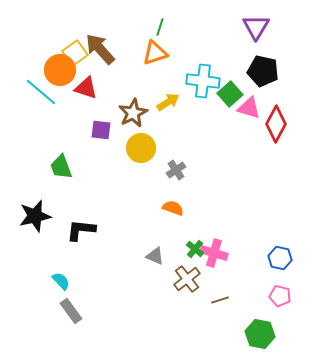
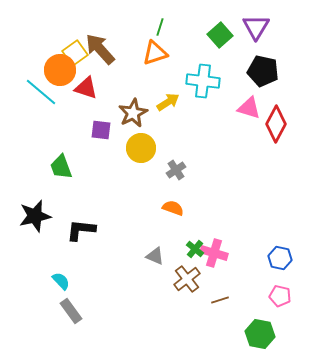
green square: moved 10 px left, 59 px up
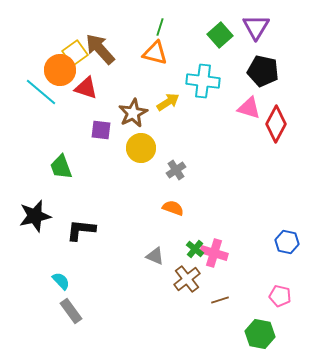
orange triangle: rotated 32 degrees clockwise
blue hexagon: moved 7 px right, 16 px up
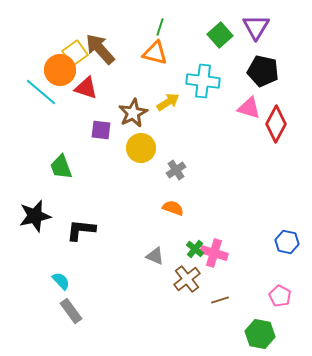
pink pentagon: rotated 15 degrees clockwise
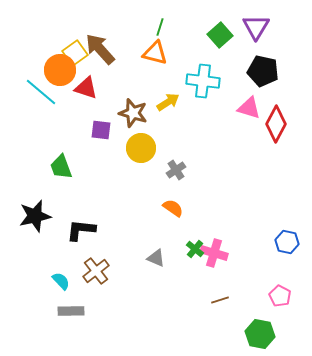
brown star: rotated 28 degrees counterclockwise
orange semicircle: rotated 15 degrees clockwise
gray triangle: moved 1 px right, 2 px down
brown cross: moved 91 px left, 8 px up
gray rectangle: rotated 55 degrees counterclockwise
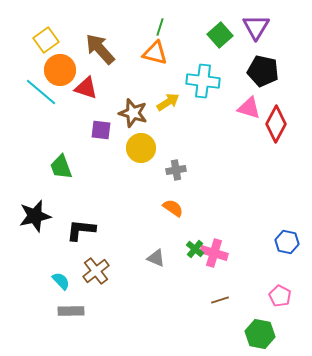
yellow square: moved 29 px left, 13 px up
gray cross: rotated 24 degrees clockwise
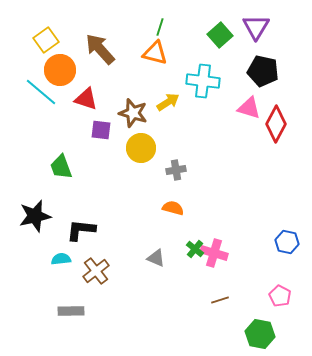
red triangle: moved 11 px down
orange semicircle: rotated 20 degrees counterclockwise
cyan semicircle: moved 22 px up; rotated 54 degrees counterclockwise
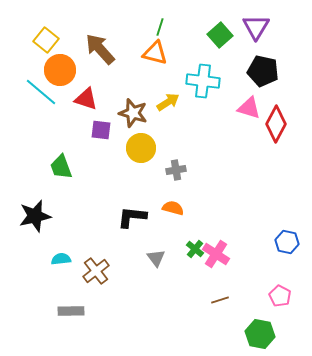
yellow square: rotated 15 degrees counterclockwise
black L-shape: moved 51 px right, 13 px up
pink cross: moved 2 px right, 1 px down; rotated 16 degrees clockwise
gray triangle: rotated 30 degrees clockwise
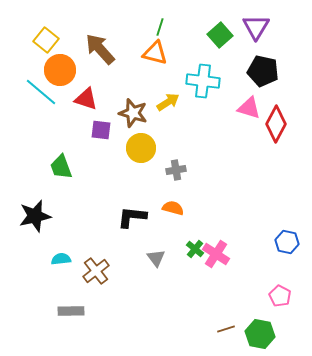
brown line: moved 6 px right, 29 px down
